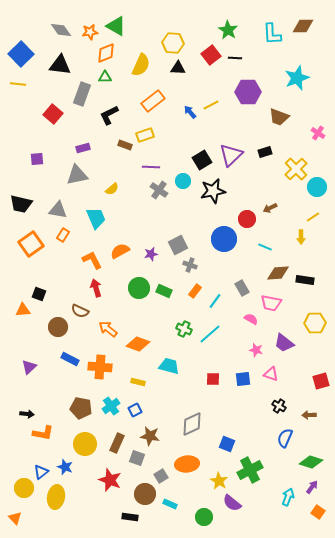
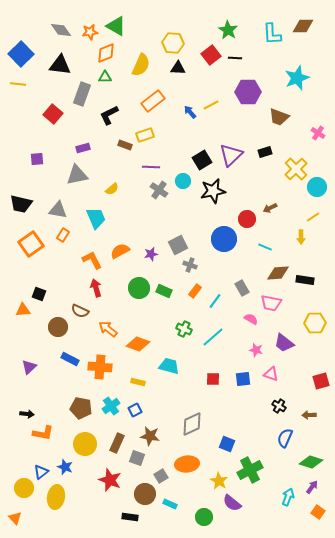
cyan line at (210, 334): moved 3 px right, 3 px down
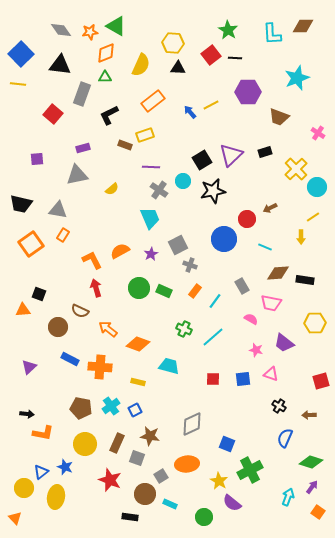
cyan trapezoid at (96, 218): moved 54 px right
purple star at (151, 254): rotated 16 degrees counterclockwise
gray rectangle at (242, 288): moved 2 px up
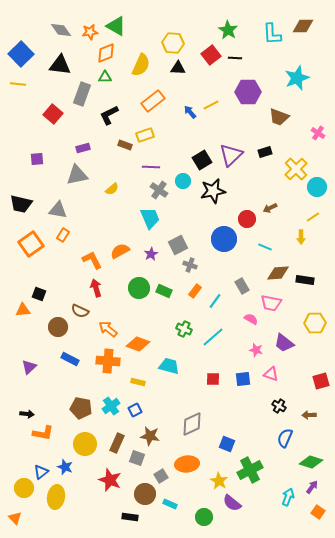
orange cross at (100, 367): moved 8 px right, 6 px up
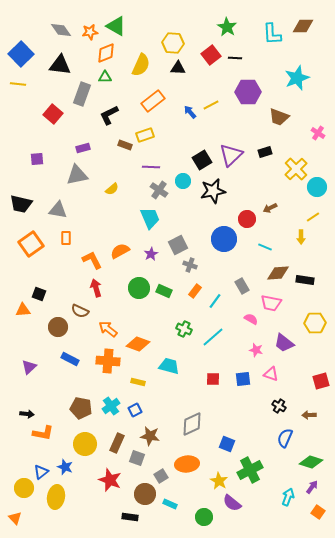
green star at (228, 30): moved 1 px left, 3 px up
orange rectangle at (63, 235): moved 3 px right, 3 px down; rotated 32 degrees counterclockwise
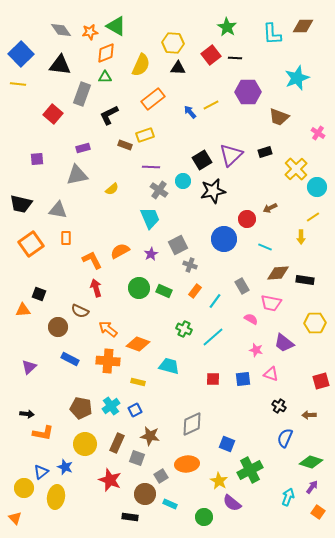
orange rectangle at (153, 101): moved 2 px up
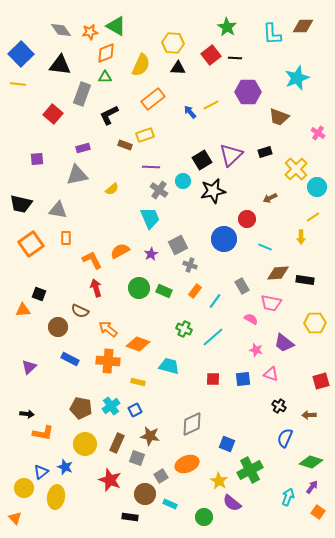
brown arrow at (270, 208): moved 10 px up
orange ellipse at (187, 464): rotated 15 degrees counterclockwise
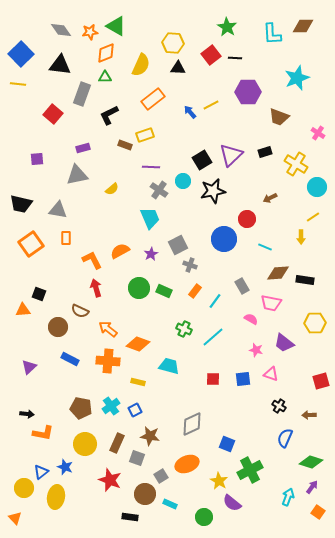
yellow cross at (296, 169): moved 5 px up; rotated 15 degrees counterclockwise
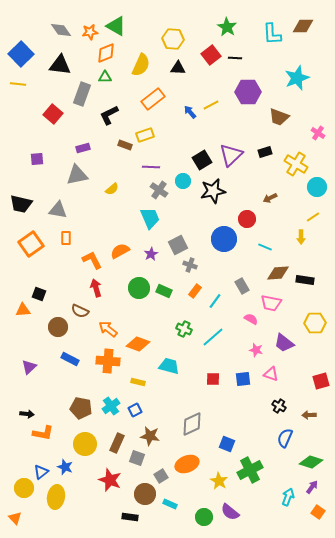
yellow hexagon at (173, 43): moved 4 px up
purple semicircle at (232, 503): moved 2 px left, 9 px down
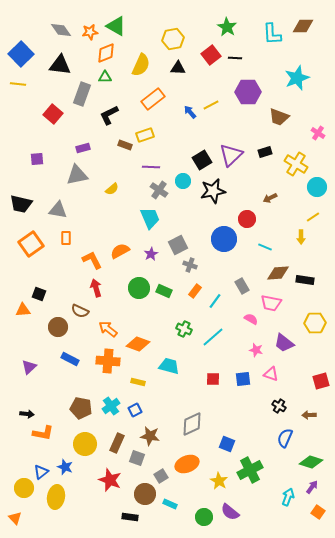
yellow hexagon at (173, 39): rotated 15 degrees counterclockwise
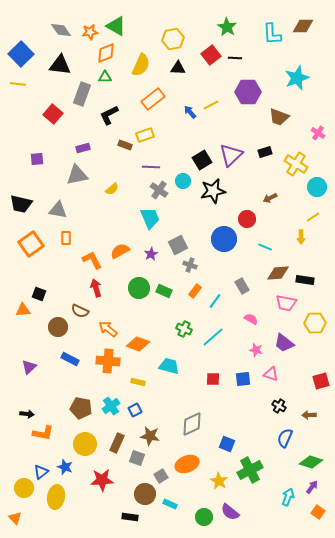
pink trapezoid at (271, 303): moved 15 px right
red star at (110, 480): moved 8 px left; rotated 25 degrees counterclockwise
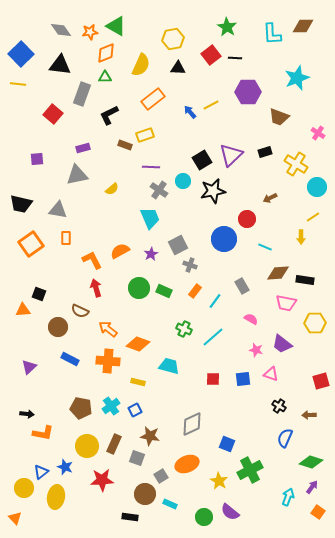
purple trapezoid at (284, 343): moved 2 px left, 1 px down
brown rectangle at (117, 443): moved 3 px left, 1 px down
yellow circle at (85, 444): moved 2 px right, 2 px down
